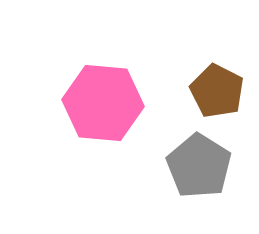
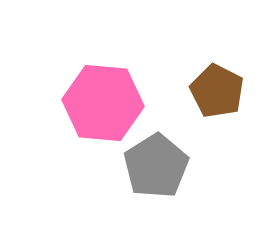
gray pentagon: moved 43 px left; rotated 8 degrees clockwise
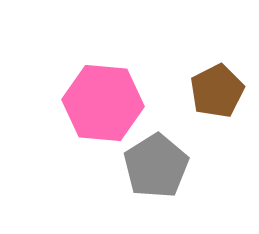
brown pentagon: rotated 18 degrees clockwise
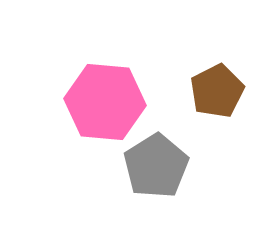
pink hexagon: moved 2 px right, 1 px up
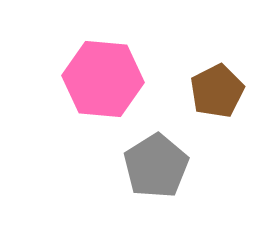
pink hexagon: moved 2 px left, 23 px up
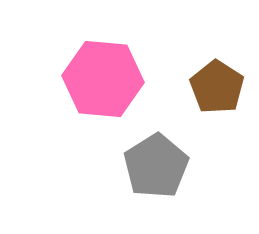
brown pentagon: moved 4 px up; rotated 12 degrees counterclockwise
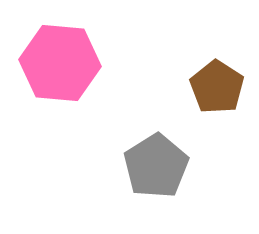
pink hexagon: moved 43 px left, 16 px up
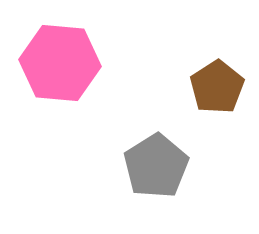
brown pentagon: rotated 6 degrees clockwise
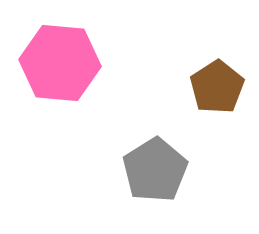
gray pentagon: moved 1 px left, 4 px down
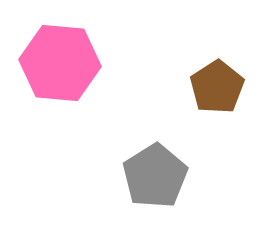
gray pentagon: moved 6 px down
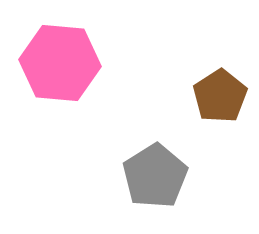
brown pentagon: moved 3 px right, 9 px down
